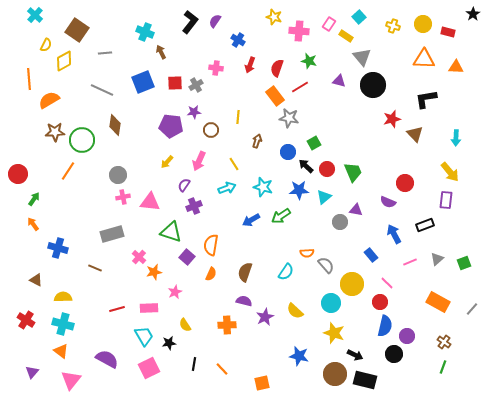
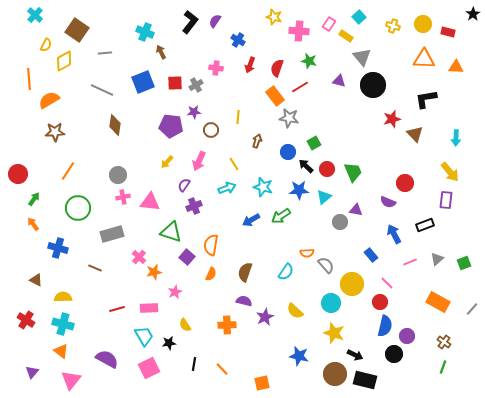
green circle at (82, 140): moved 4 px left, 68 px down
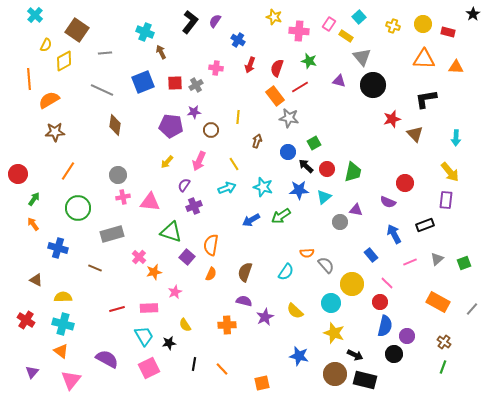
green trapezoid at (353, 172): rotated 35 degrees clockwise
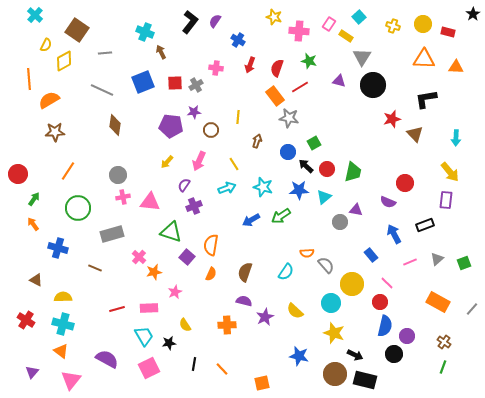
gray triangle at (362, 57): rotated 12 degrees clockwise
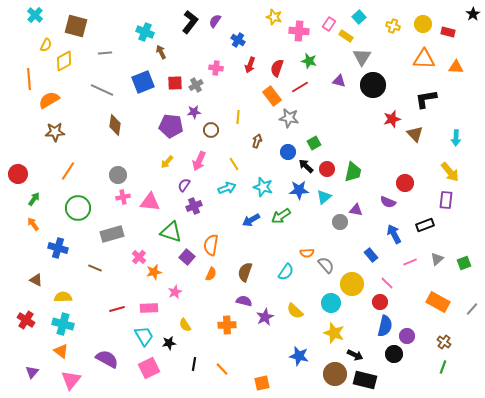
brown square at (77, 30): moved 1 px left, 4 px up; rotated 20 degrees counterclockwise
orange rectangle at (275, 96): moved 3 px left
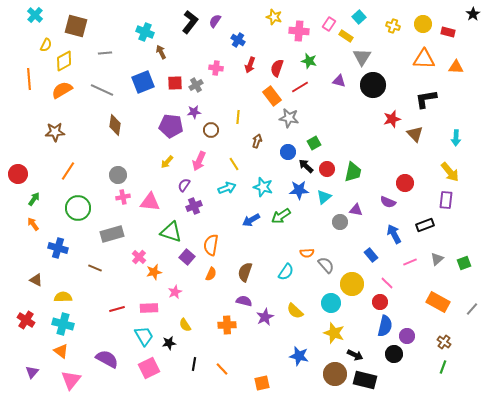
orange semicircle at (49, 100): moved 13 px right, 10 px up
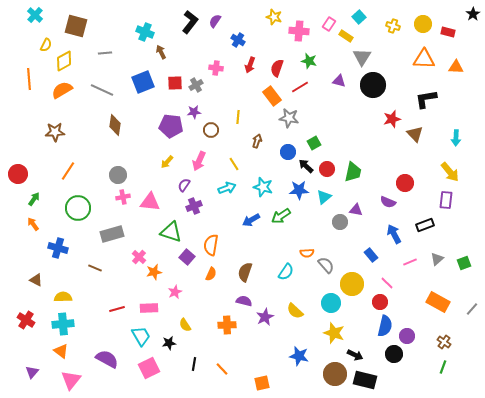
cyan cross at (63, 324): rotated 20 degrees counterclockwise
cyan trapezoid at (144, 336): moved 3 px left
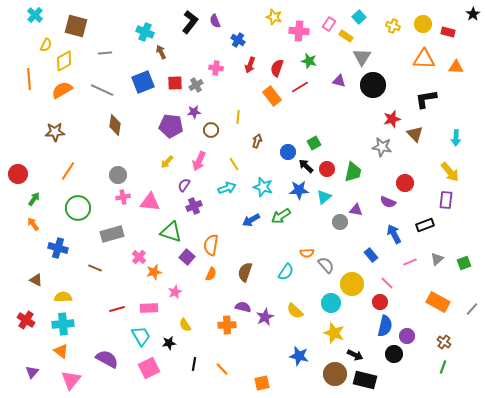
purple semicircle at (215, 21): rotated 56 degrees counterclockwise
gray star at (289, 118): moved 93 px right, 29 px down
purple semicircle at (244, 301): moved 1 px left, 6 px down
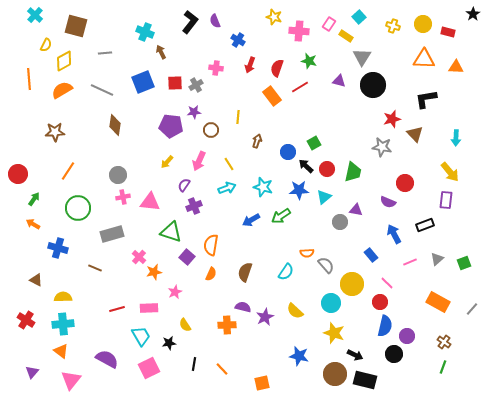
yellow line at (234, 164): moved 5 px left
orange arrow at (33, 224): rotated 24 degrees counterclockwise
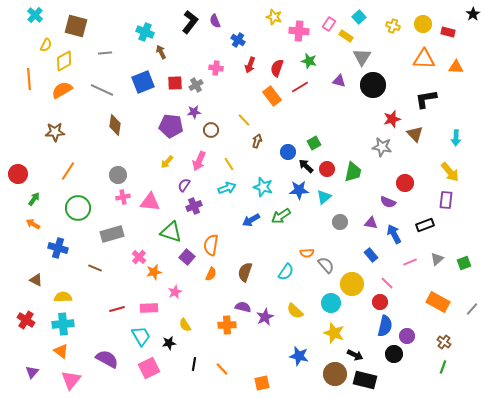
yellow line at (238, 117): moved 6 px right, 3 px down; rotated 48 degrees counterclockwise
purple triangle at (356, 210): moved 15 px right, 13 px down
